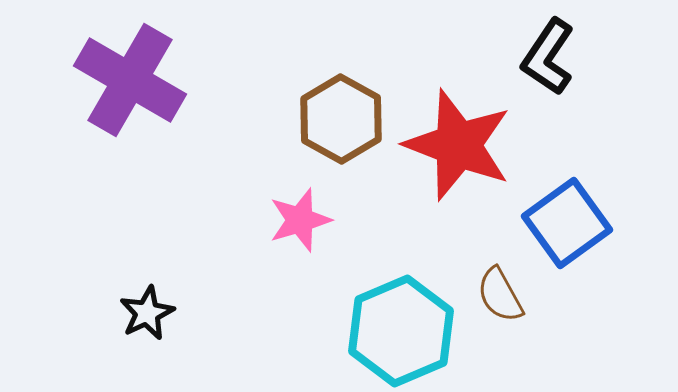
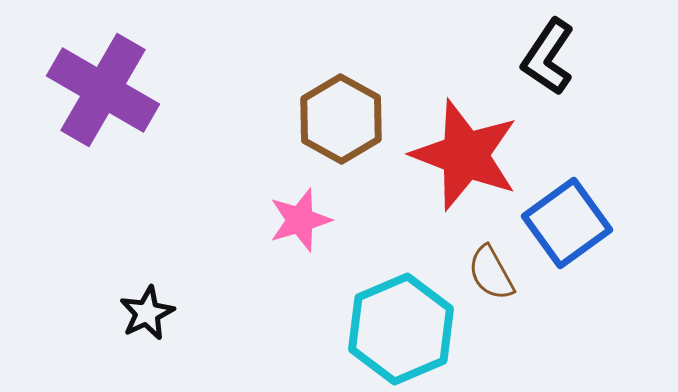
purple cross: moved 27 px left, 10 px down
red star: moved 7 px right, 10 px down
brown semicircle: moved 9 px left, 22 px up
cyan hexagon: moved 2 px up
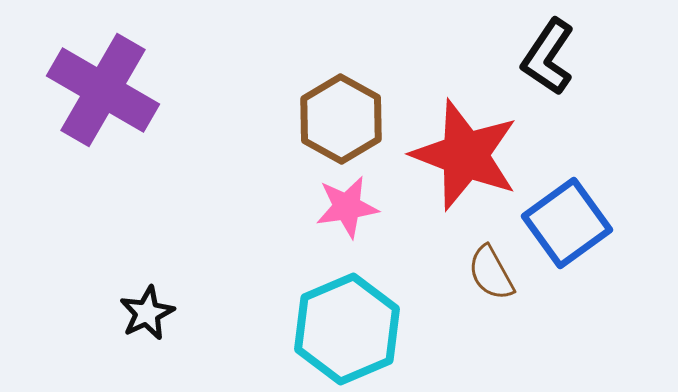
pink star: moved 47 px right, 13 px up; rotated 8 degrees clockwise
cyan hexagon: moved 54 px left
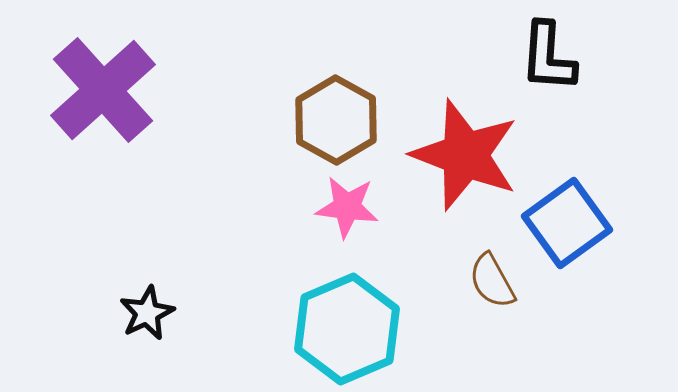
black L-shape: rotated 30 degrees counterclockwise
purple cross: rotated 18 degrees clockwise
brown hexagon: moved 5 px left, 1 px down
pink star: rotated 16 degrees clockwise
brown semicircle: moved 1 px right, 8 px down
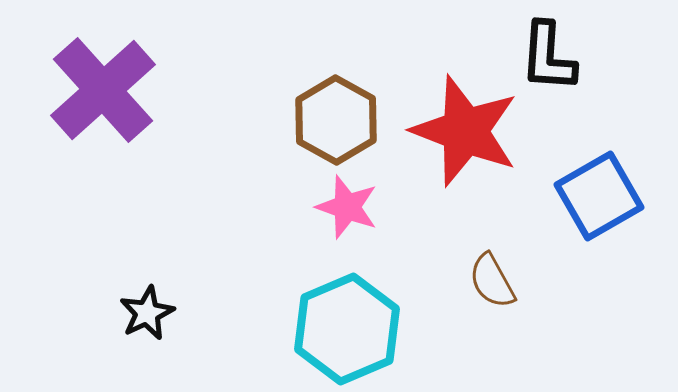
red star: moved 24 px up
pink star: rotated 12 degrees clockwise
blue square: moved 32 px right, 27 px up; rotated 6 degrees clockwise
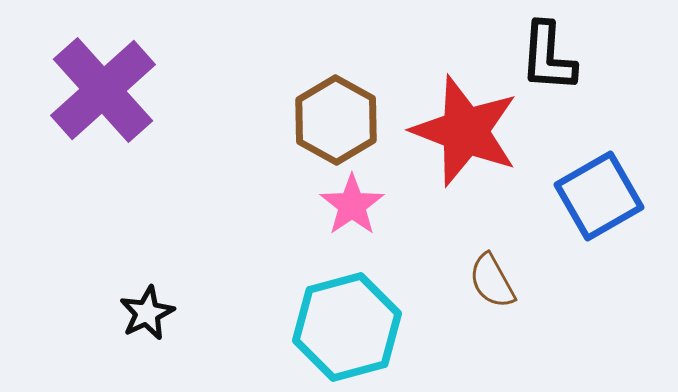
pink star: moved 5 px right, 2 px up; rotated 18 degrees clockwise
cyan hexagon: moved 2 px up; rotated 8 degrees clockwise
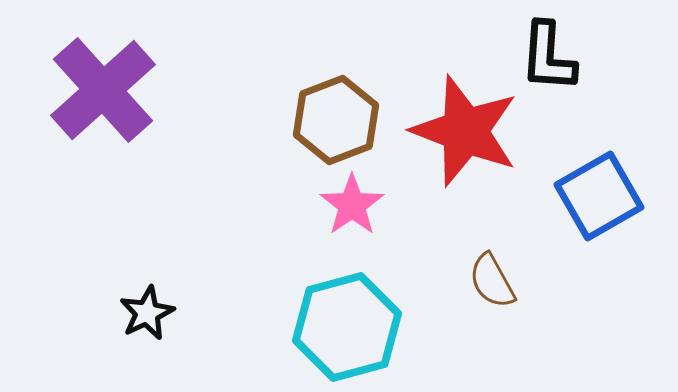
brown hexagon: rotated 10 degrees clockwise
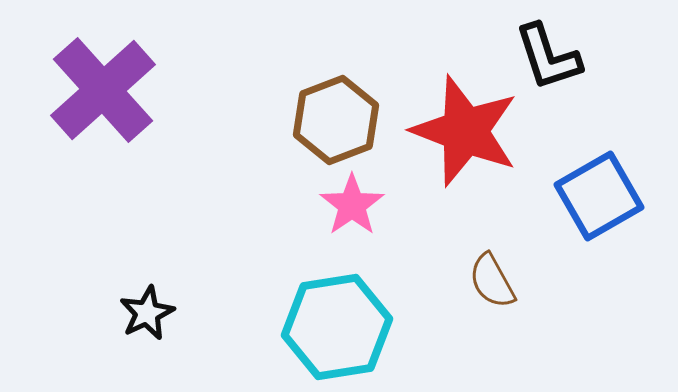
black L-shape: rotated 22 degrees counterclockwise
cyan hexagon: moved 10 px left; rotated 6 degrees clockwise
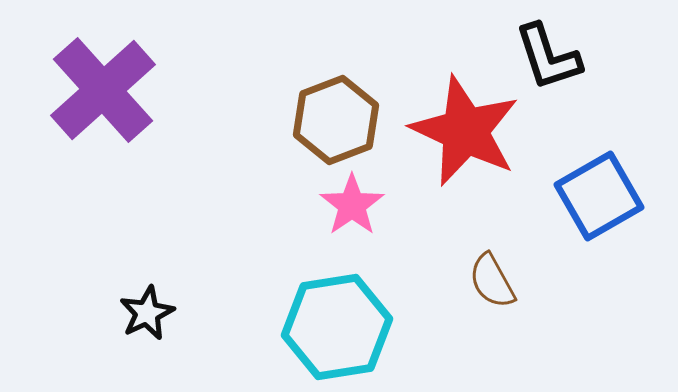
red star: rotated 4 degrees clockwise
